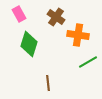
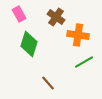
green line: moved 4 px left
brown line: rotated 35 degrees counterclockwise
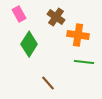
green diamond: rotated 15 degrees clockwise
green line: rotated 36 degrees clockwise
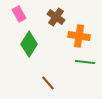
orange cross: moved 1 px right, 1 px down
green line: moved 1 px right
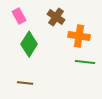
pink rectangle: moved 2 px down
brown line: moved 23 px left; rotated 42 degrees counterclockwise
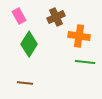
brown cross: rotated 30 degrees clockwise
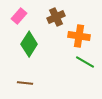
pink rectangle: rotated 70 degrees clockwise
green line: rotated 24 degrees clockwise
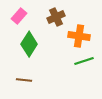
green line: moved 1 px left, 1 px up; rotated 48 degrees counterclockwise
brown line: moved 1 px left, 3 px up
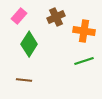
orange cross: moved 5 px right, 5 px up
